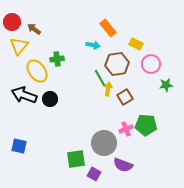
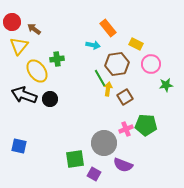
green square: moved 1 px left
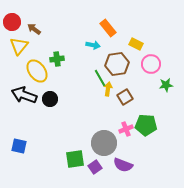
purple square: moved 1 px right, 7 px up; rotated 24 degrees clockwise
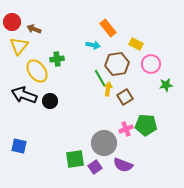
brown arrow: rotated 16 degrees counterclockwise
black circle: moved 2 px down
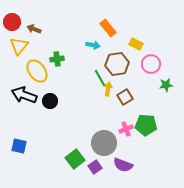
green square: rotated 30 degrees counterclockwise
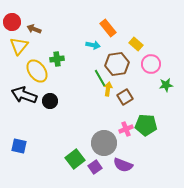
yellow rectangle: rotated 16 degrees clockwise
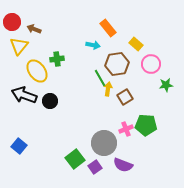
blue square: rotated 28 degrees clockwise
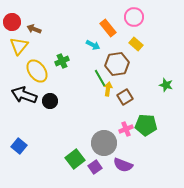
cyan arrow: rotated 16 degrees clockwise
green cross: moved 5 px right, 2 px down; rotated 16 degrees counterclockwise
pink circle: moved 17 px left, 47 px up
green star: rotated 24 degrees clockwise
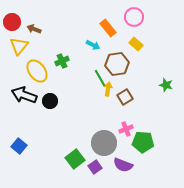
green pentagon: moved 3 px left, 17 px down
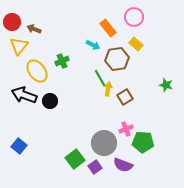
brown hexagon: moved 5 px up
